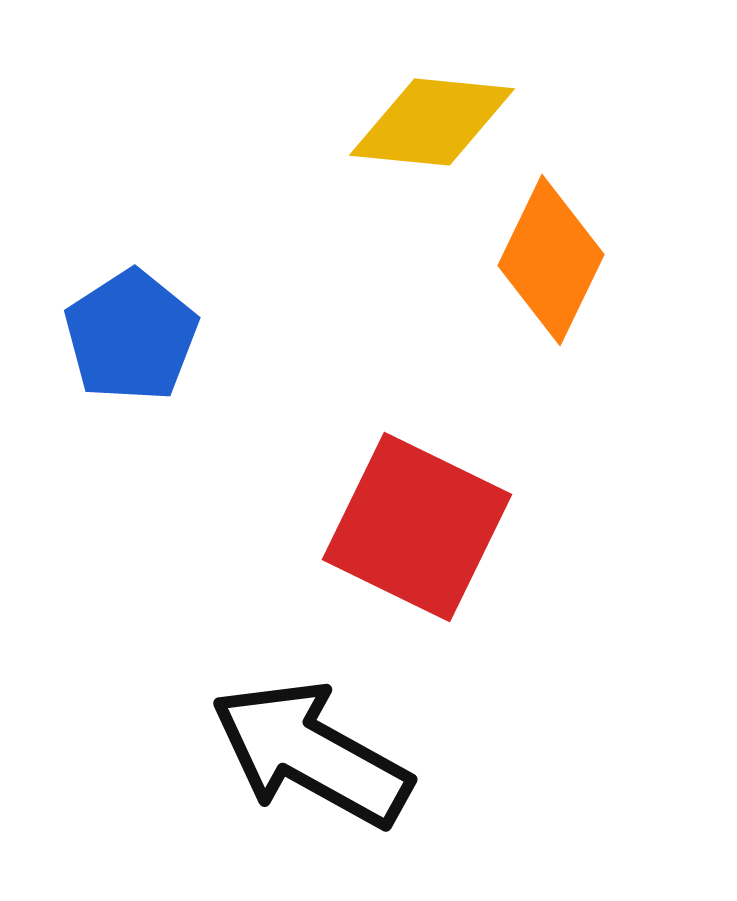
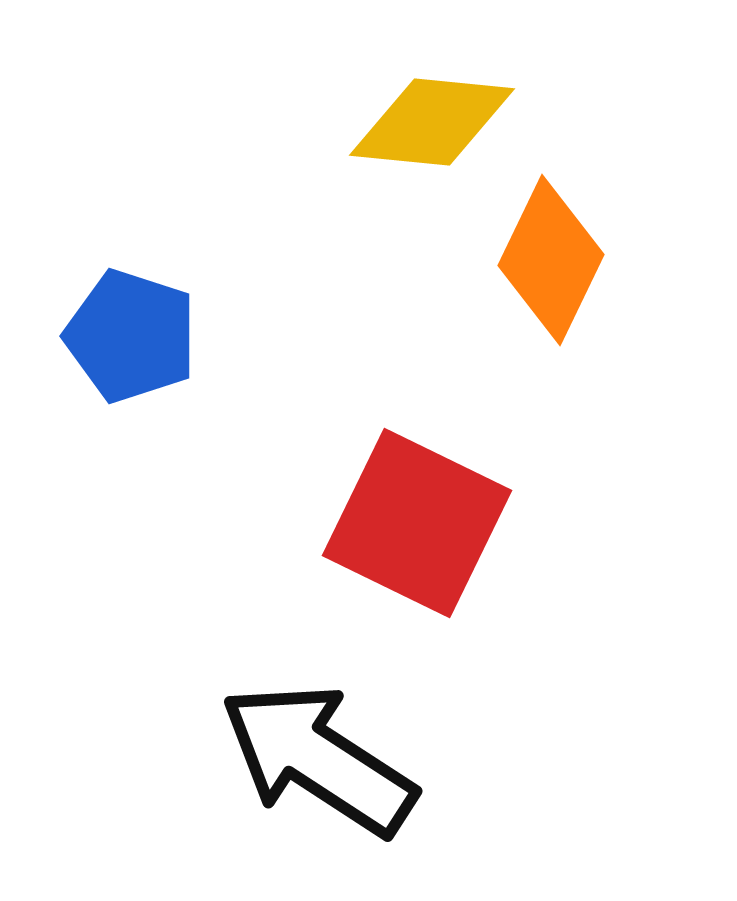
blue pentagon: rotated 21 degrees counterclockwise
red square: moved 4 px up
black arrow: moved 7 px right, 5 px down; rotated 4 degrees clockwise
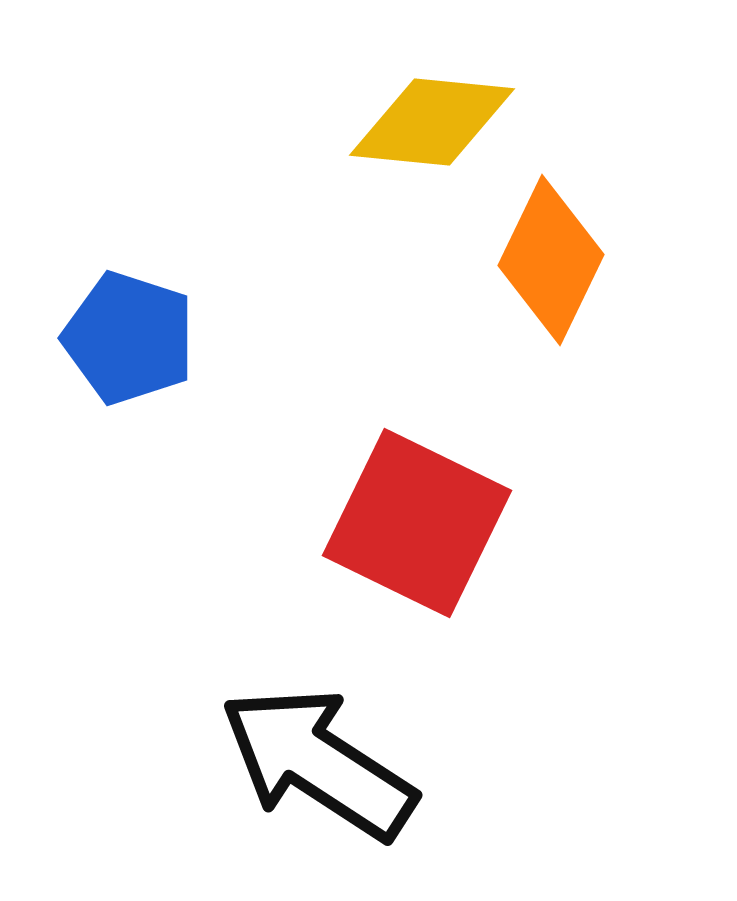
blue pentagon: moved 2 px left, 2 px down
black arrow: moved 4 px down
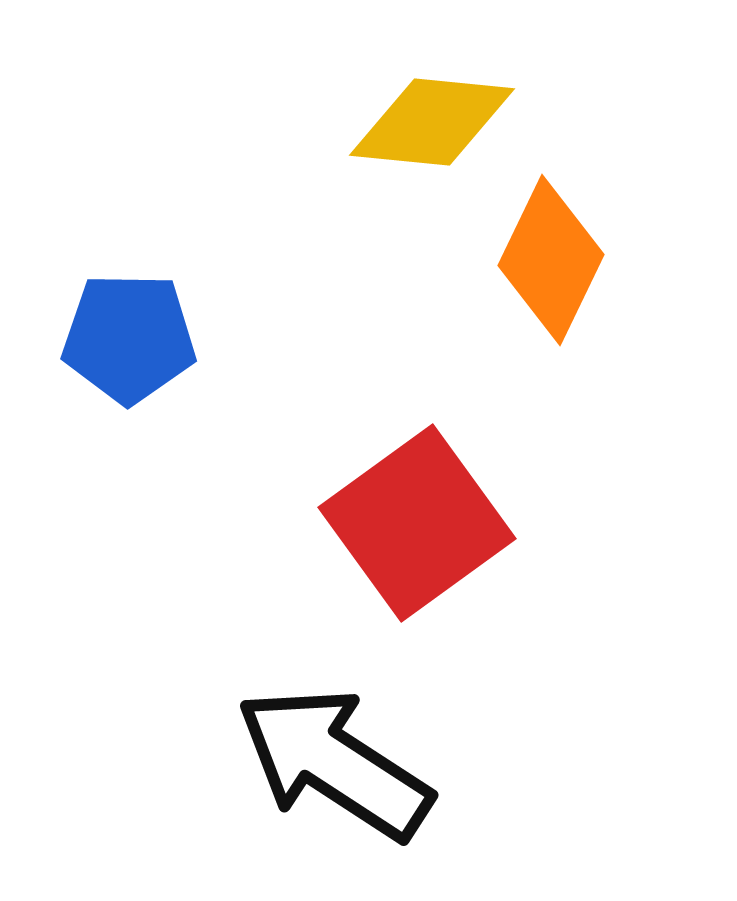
blue pentagon: rotated 17 degrees counterclockwise
red square: rotated 28 degrees clockwise
black arrow: moved 16 px right
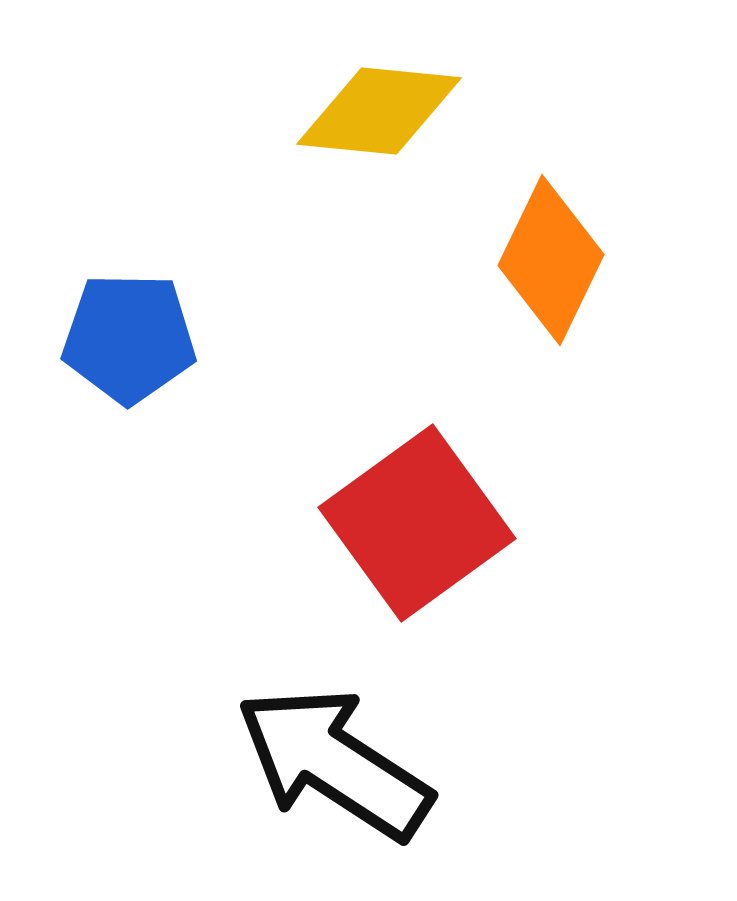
yellow diamond: moved 53 px left, 11 px up
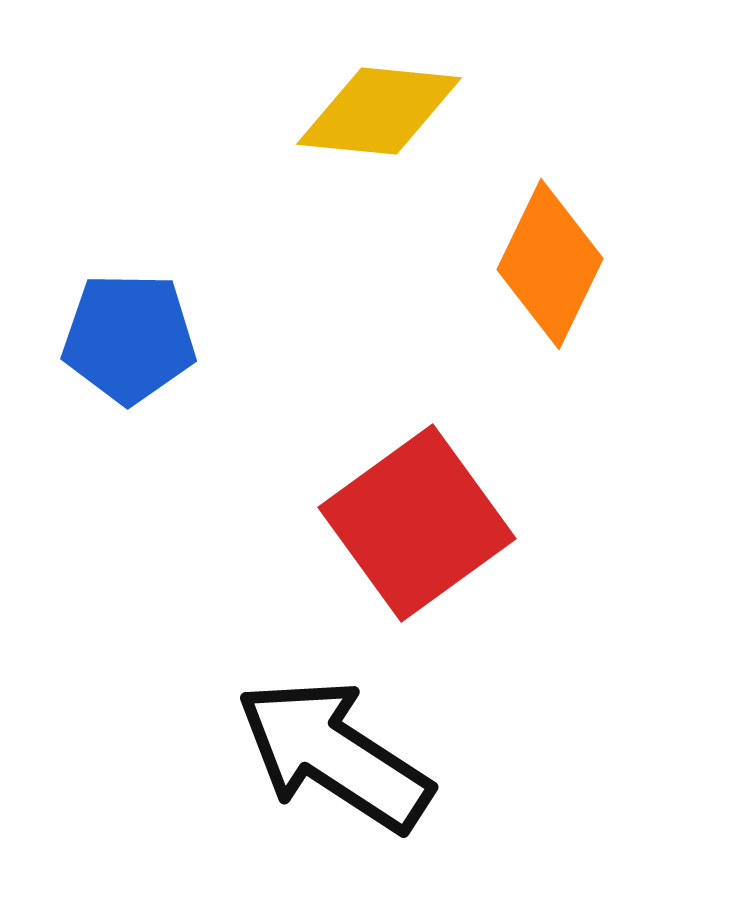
orange diamond: moved 1 px left, 4 px down
black arrow: moved 8 px up
